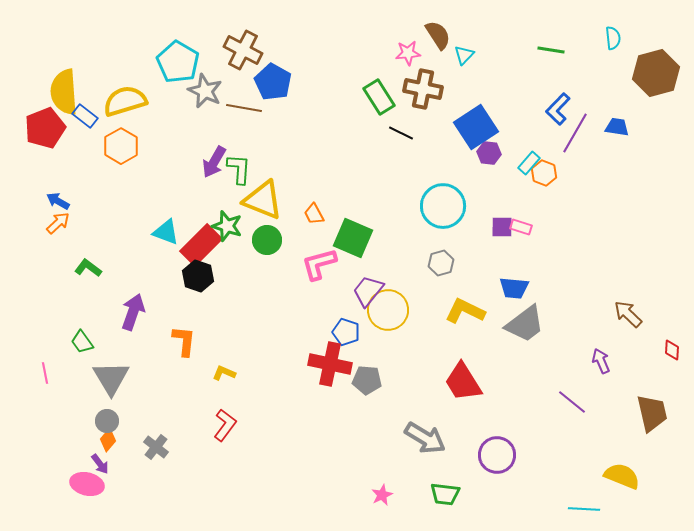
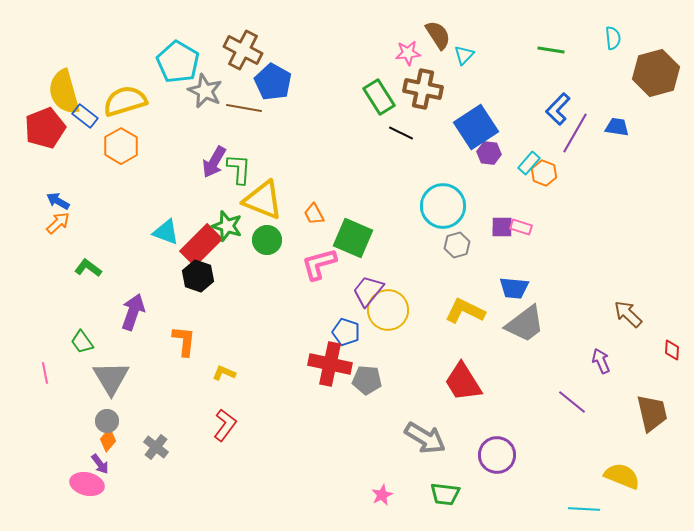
yellow semicircle at (64, 92): rotated 12 degrees counterclockwise
gray hexagon at (441, 263): moved 16 px right, 18 px up
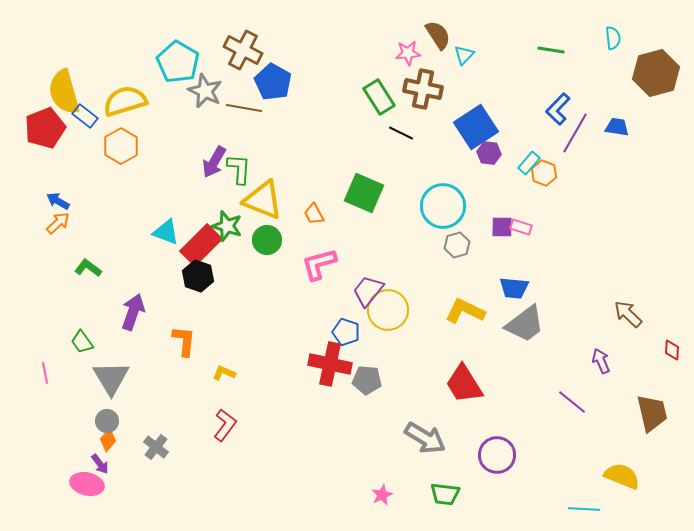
green square at (353, 238): moved 11 px right, 45 px up
red trapezoid at (463, 382): moved 1 px right, 2 px down
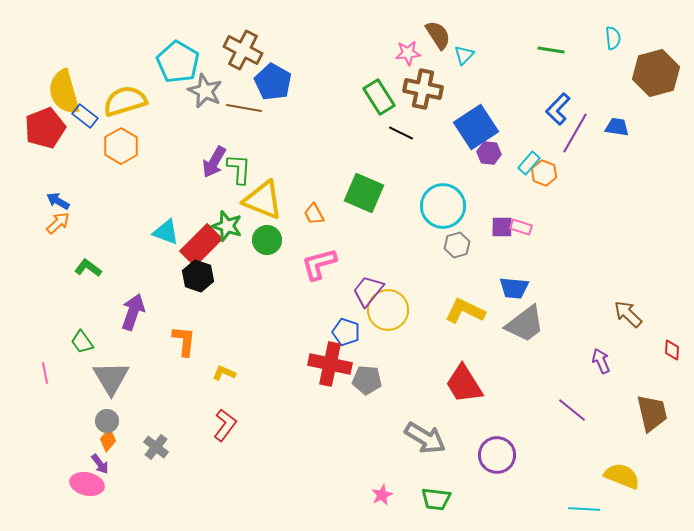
purple line at (572, 402): moved 8 px down
green trapezoid at (445, 494): moved 9 px left, 5 px down
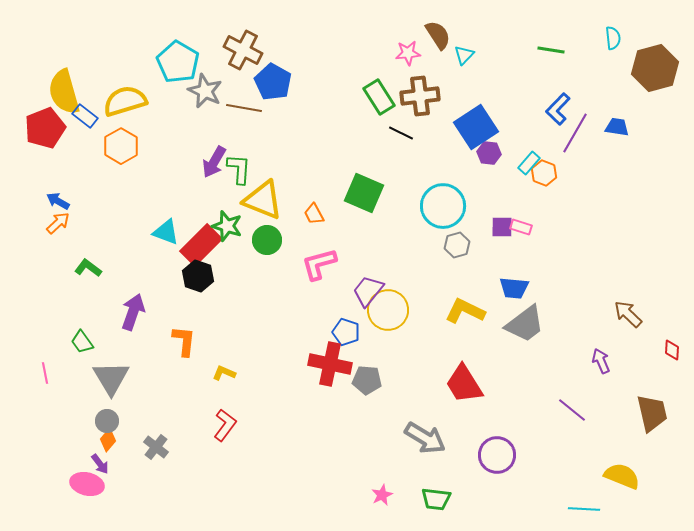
brown hexagon at (656, 73): moved 1 px left, 5 px up
brown cross at (423, 89): moved 3 px left, 7 px down; rotated 18 degrees counterclockwise
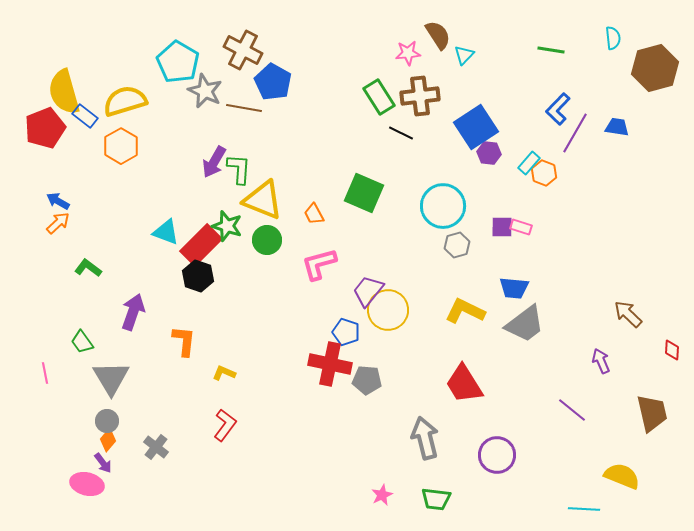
gray arrow at (425, 438): rotated 135 degrees counterclockwise
purple arrow at (100, 464): moved 3 px right, 1 px up
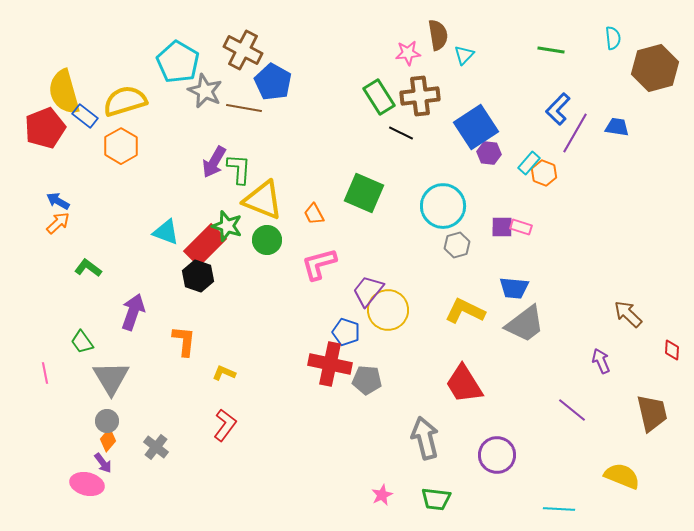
brown semicircle at (438, 35): rotated 24 degrees clockwise
red rectangle at (201, 245): moved 4 px right
cyan line at (584, 509): moved 25 px left
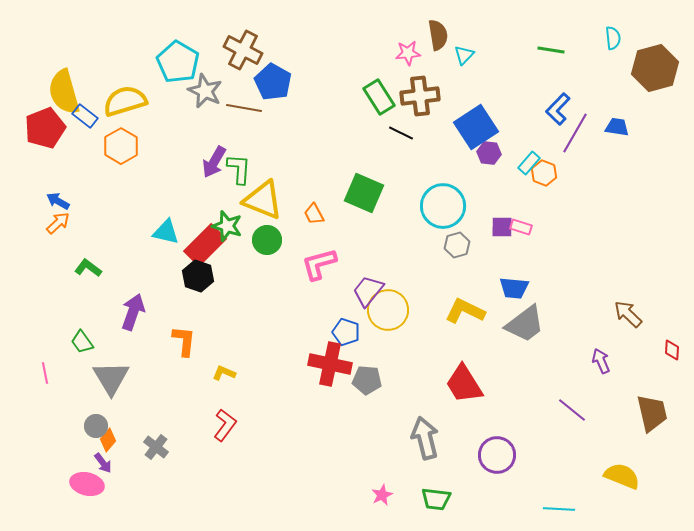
cyan triangle at (166, 232): rotated 8 degrees counterclockwise
gray circle at (107, 421): moved 11 px left, 5 px down
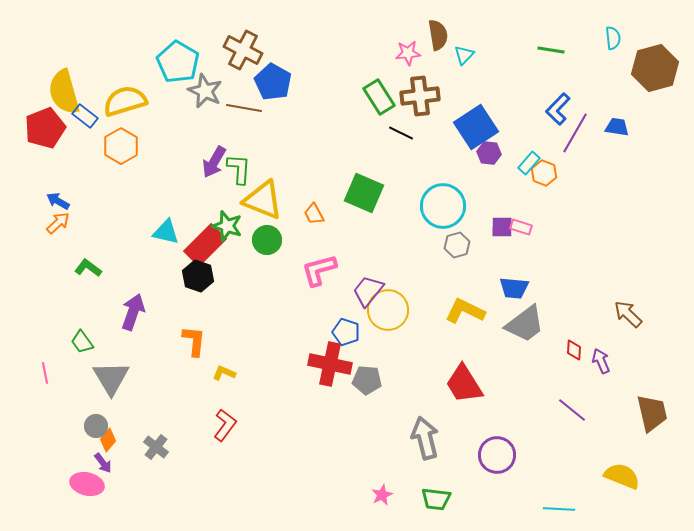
pink L-shape at (319, 264): moved 6 px down
orange L-shape at (184, 341): moved 10 px right
red diamond at (672, 350): moved 98 px left
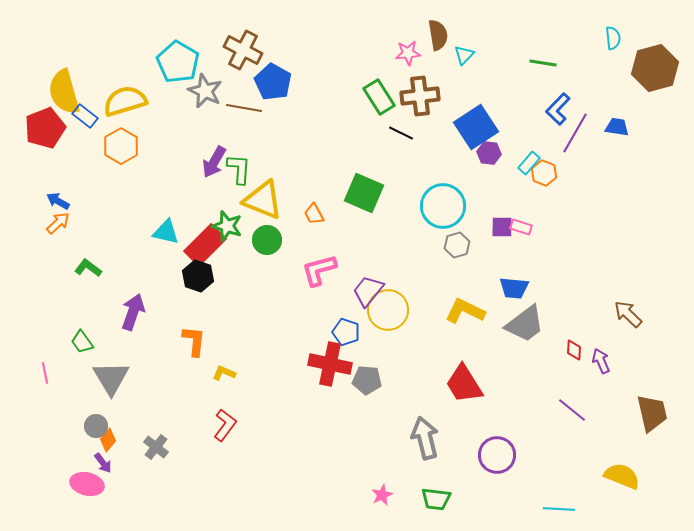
green line at (551, 50): moved 8 px left, 13 px down
